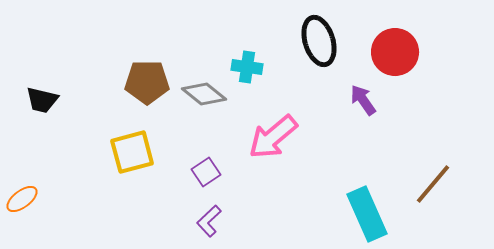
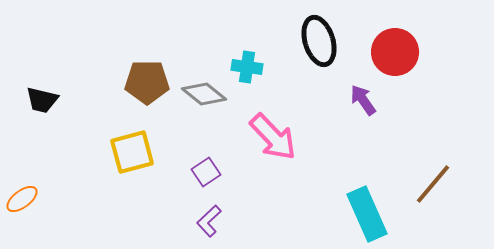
pink arrow: rotated 94 degrees counterclockwise
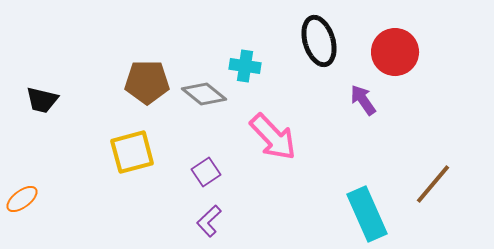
cyan cross: moved 2 px left, 1 px up
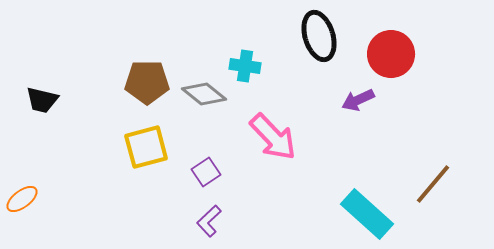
black ellipse: moved 5 px up
red circle: moved 4 px left, 2 px down
purple arrow: moved 5 px left; rotated 80 degrees counterclockwise
yellow square: moved 14 px right, 5 px up
cyan rectangle: rotated 24 degrees counterclockwise
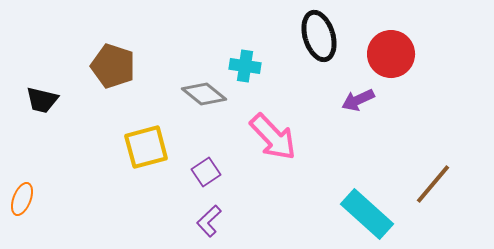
brown pentagon: moved 34 px left, 16 px up; rotated 18 degrees clockwise
orange ellipse: rotated 32 degrees counterclockwise
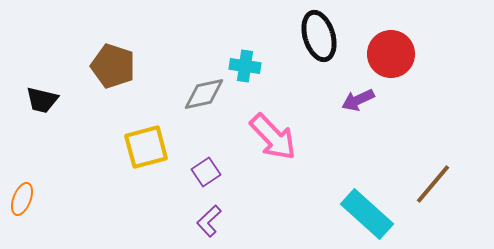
gray diamond: rotated 51 degrees counterclockwise
